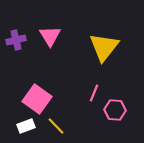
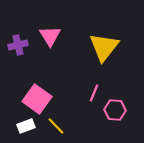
purple cross: moved 2 px right, 5 px down
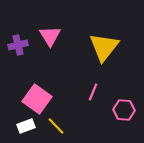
pink line: moved 1 px left, 1 px up
pink hexagon: moved 9 px right
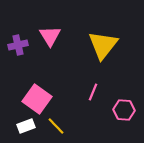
yellow triangle: moved 1 px left, 2 px up
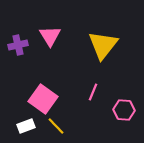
pink square: moved 6 px right
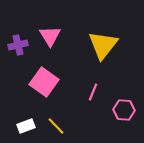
pink square: moved 1 px right, 17 px up
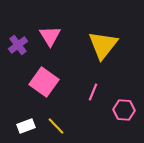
purple cross: rotated 24 degrees counterclockwise
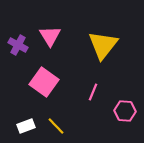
purple cross: rotated 24 degrees counterclockwise
pink hexagon: moved 1 px right, 1 px down
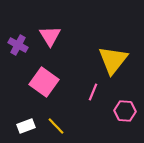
yellow triangle: moved 10 px right, 15 px down
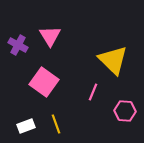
yellow triangle: rotated 24 degrees counterclockwise
yellow line: moved 2 px up; rotated 24 degrees clockwise
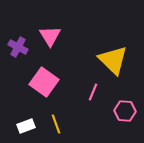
purple cross: moved 2 px down
